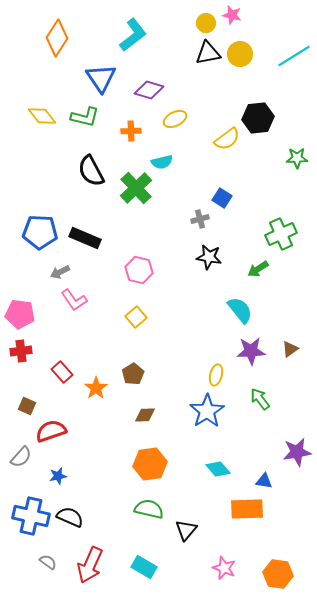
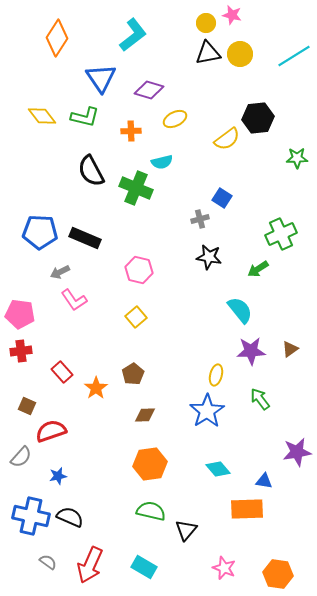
green cross at (136, 188): rotated 24 degrees counterclockwise
green semicircle at (149, 509): moved 2 px right, 2 px down
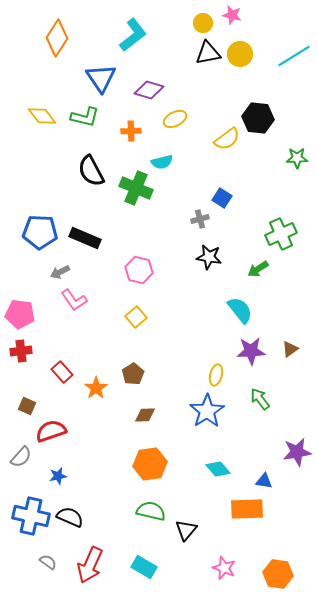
yellow circle at (206, 23): moved 3 px left
black hexagon at (258, 118): rotated 12 degrees clockwise
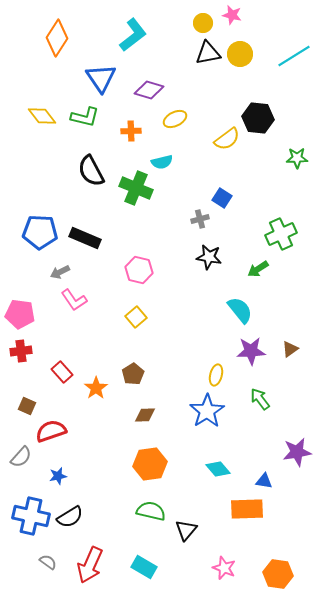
black semicircle at (70, 517): rotated 124 degrees clockwise
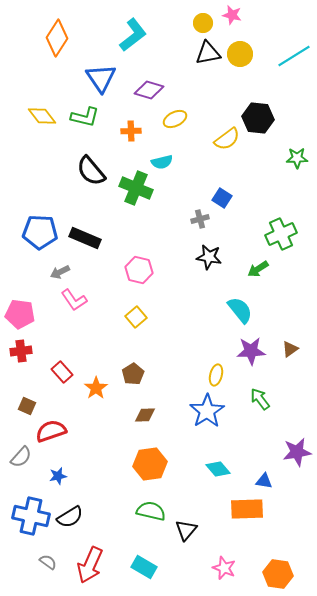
black semicircle at (91, 171): rotated 12 degrees counterclockwise
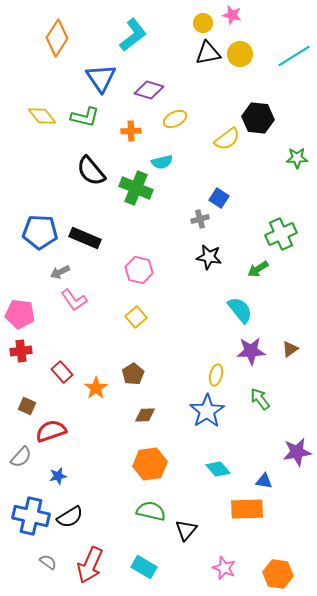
blue square at (222, 198): moved 3 px left
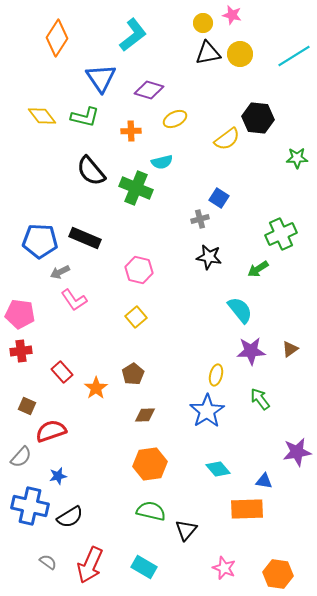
blue pentagon at (40, 232): moved 9 px down
blue cross at (31, 516): moved 1 px left, 10 px up
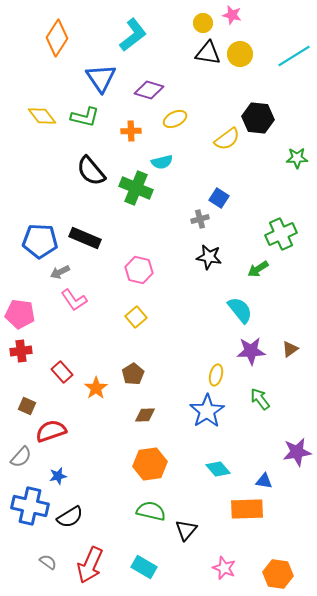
black triangle at (208, 53): rotated 20 degrees clockwise
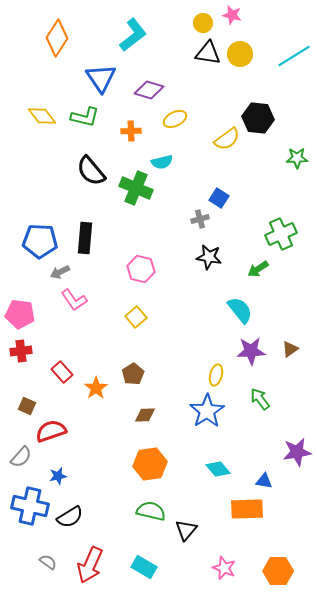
black rectangle at (85, 238): rotated 72 degrees clockwise
pink hexagon at (139, 270): moved 2 px right, 1 px up
orange hexagon at (278, 574): moved 3 px up; rotated 8 degrees counterclockwise
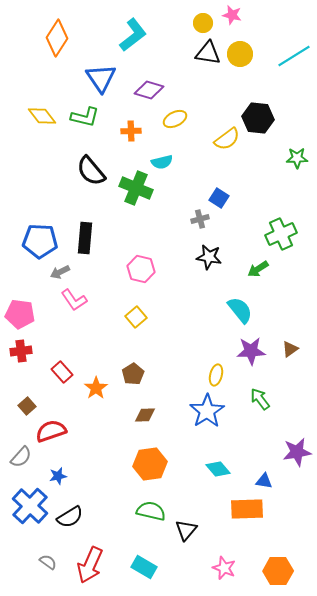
brown square at (27, 406): rotated 24 degrees clockwise
blue cross at (30, 506): rotated 30 degrees clockwise
